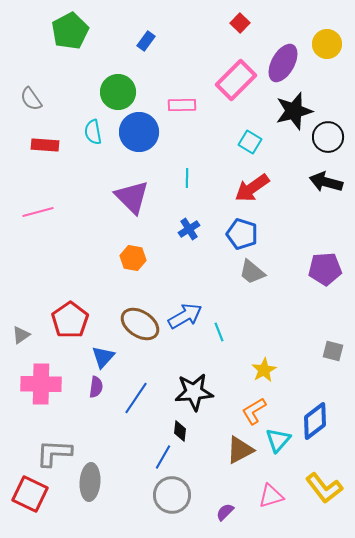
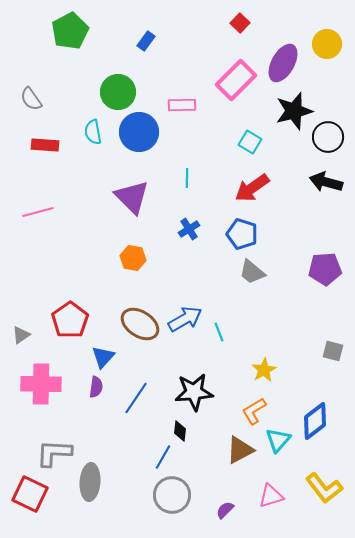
blue arrow at (185, 316): moved 3 px down
purple semicircle at (225, 512): moved 2 px up
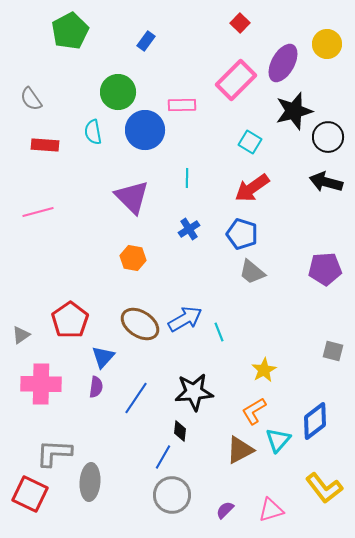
blue circle at (139, 132): moved 6 px right, 2 px up
pink triangle at (271, 496): moved 14 px down
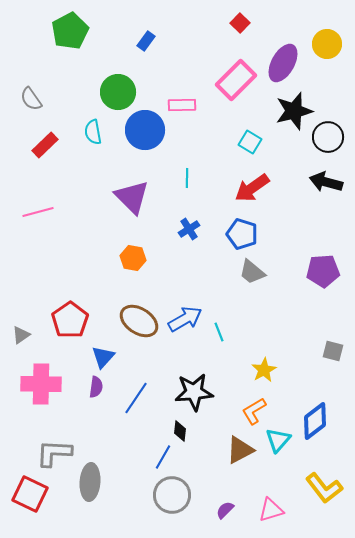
red rectangle at (45, 145): rotated 48 degrees counterclockwise
purple pentagon at (325, 269): moved 2 px left, 2 px down
brown ellipse at (140, 324): moved 1 px left, 3 px up
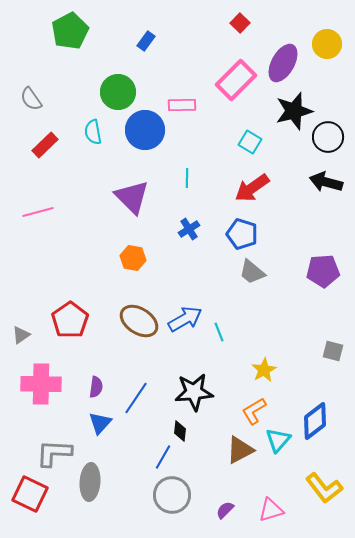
blue triangle at (103, 357): moved 3 px left, 66 px down
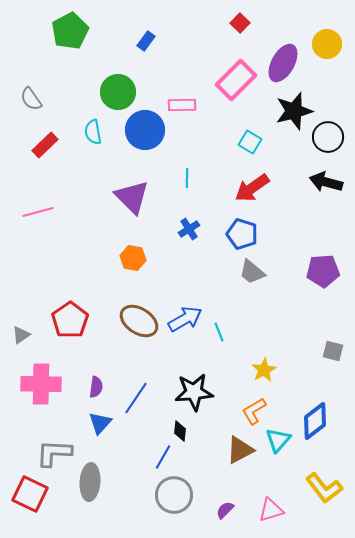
gray circle at (172, 495): moved 2 px right
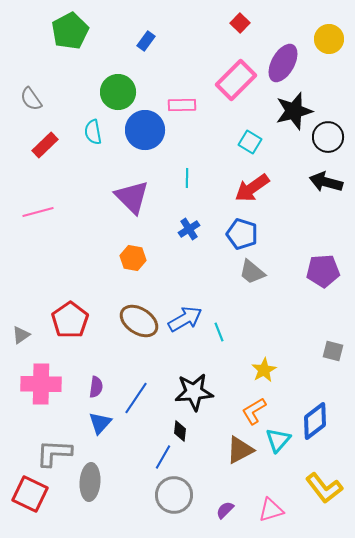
yellow circle at (327, 44): moved 2 px right, 5 px up
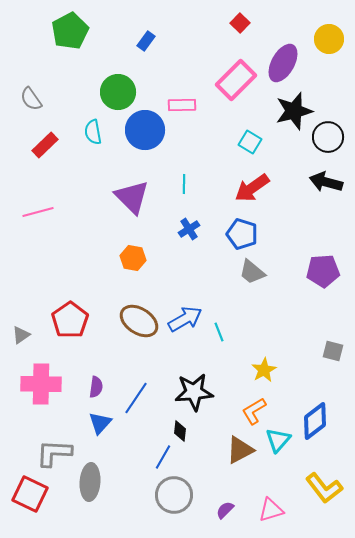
cyan line at (187, 178): moved 3 px left, 6 px down
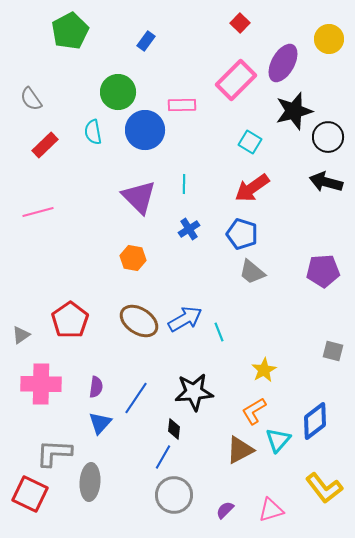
purple triangle at (132, 197): moved 7 px right
black diamond at (180, 431): moved 6 px left, 2 px up
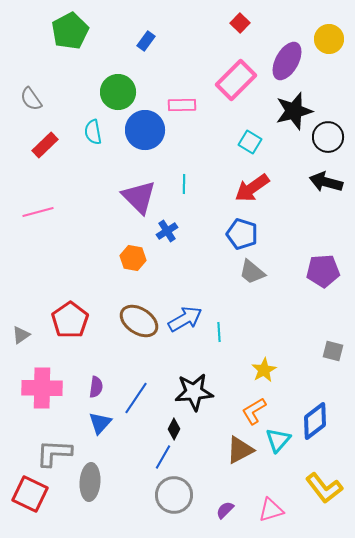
purple ellipse at (283, 63): moved 4 px right, 2 px up
blue cross at (189, 229): moved 22 px left, 2 px down
cyan line at (219, 332): rotated 18 degrees clockwise
pink cross at (41, 384): moved 1 px right, 4 px down
black diamond at (174, 429): rotated 20 degrees clockwise
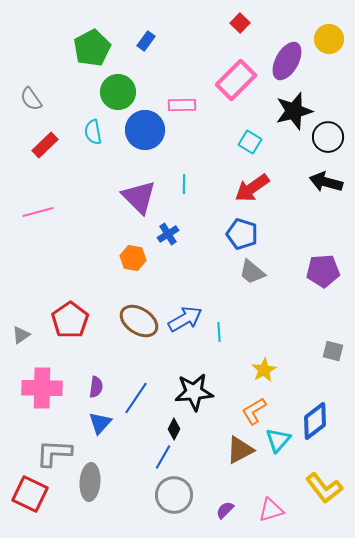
green pentagon at (70, 31): moved 22 px right, 17 px down
blue cross at (167, 231): moved 1 px right, 3 px down
